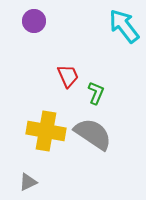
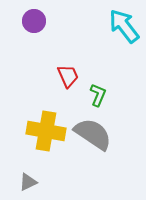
green L-shape: moved 2 px right, 2 px down
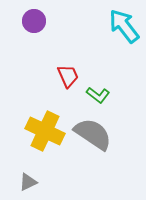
green L-shape: rotated 105 degrees clockwise
yellow cross: moved 1 px left; rotated 15 degrees clockwise
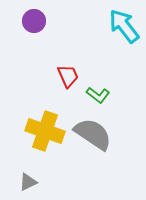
yellow cross: rotated 6 degrees counterclockwise
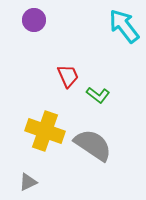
purple circle: moved 1 px up
gray semicircle: moved 11 px down
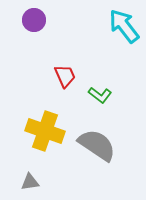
red trapezoid: moved 3 px left
green L-shape: moved 2 px right
gray semicircle: moved 4 px right
gray triangle: moved 2 px right; rotated 18 degrees clockwise
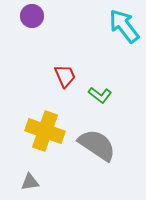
purple circle: moved 2 px left, 4 px up
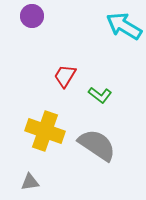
cyan arrow: rotated 21 degrees counterclockwise
red trapezoid: rotated 125 degrees counterclockwise
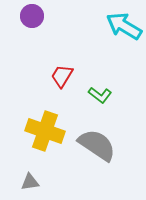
red trapezoid: moved 3 px left
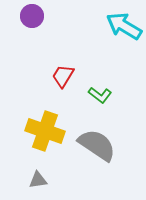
red trapezoid: moved 1 px right
gray triangle: moved 8 px right, 2 px up
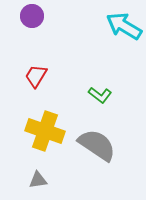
red trapezoid: moved 27 px left
